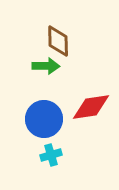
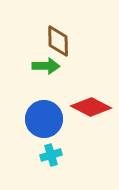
red diamond: rotated 36 degrees clockwise
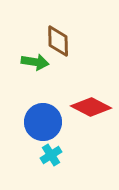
green arrow: moved 11 px left, 4 px up; rotated 8 degrees clockwise
blue circle: moved 1 px left, 3 px down
cyan cross: rotated 15 degrees counterclockwise
